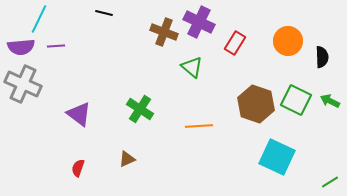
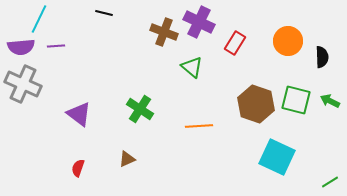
green square: rotated 12 degrees counterclockwise
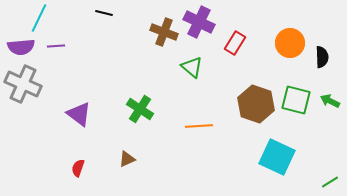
cyan line: moved 1 px up
orange circle: moved 2 px right, 2 px down
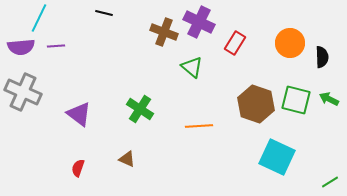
gray cross: moved 8 px down
green arrow: moved 1 px left, 2 px up
brown triangle: rotated 48 degrees clockwise
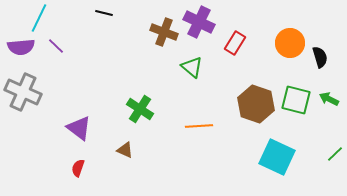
purple line: rotated 48 degrees clockwise
black semicircle: moved 2 px left; rotated 15 degrees counterclockwise
purple triangle: moved 14 px down
brown triangle: moved 2 px left, 9 px up
green line: moved 5 px right, 28 px up; rotated 12 degrees counterclockwise
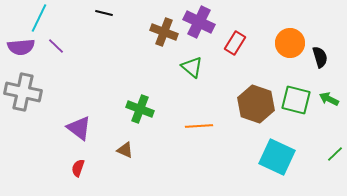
gray cross: rotated 12 degrees counterclockwise
green cross: rotated 12 degrees counterclockwise
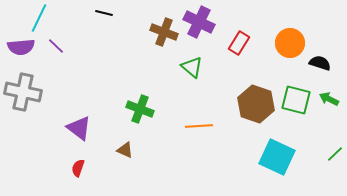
red rectangle: moved 4 px right
black semicircle: moved 6 px down; rotated 55 degrees counterclockwise
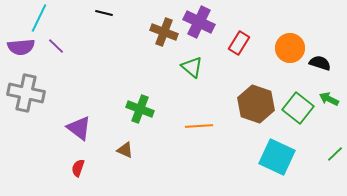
orange circle: moved 5 px down
gray cross: moved 3 px right, 1 px down
green square: moved 2 px right, 8 px down; rotated 24 degrees clockwise
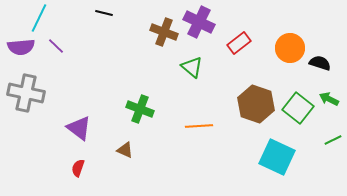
red rectangle: rotated 20 degrees clockwise
green line: moved 2 px left, 14 px up; rotated 18 degrees clockwise
